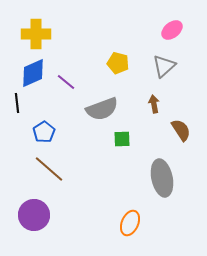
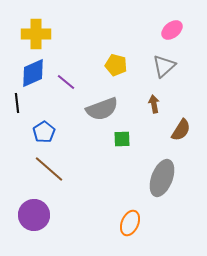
yellow pentagon: moved 2 px left, 2 px down
brown semicircle: rotated 65 degrees clockwise
gray ellipse: rotated 33 degrees clockwise
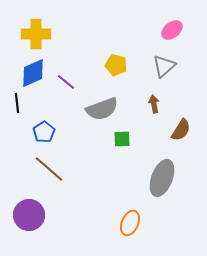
purple circle: moved 5 px left
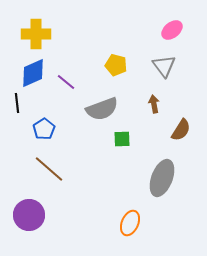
gray triangle: rotated 25 degrees counterclockwise
blue pentagon: moved 3 px up
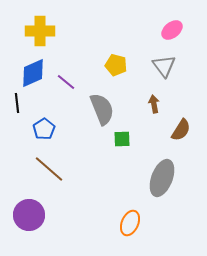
yellow cross: moved 4 px right, 3 px up
gray semicircle: rotated 92 degrees counterclockwise
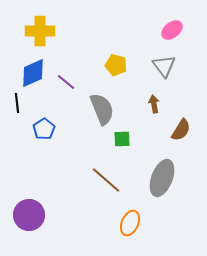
brown line: moved 57 px right, 11 px down
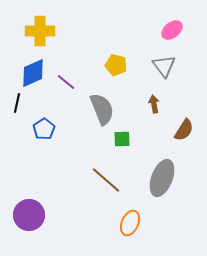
black line: rotated 18 degrees clockwise
brown semicircle: moved 3 px right
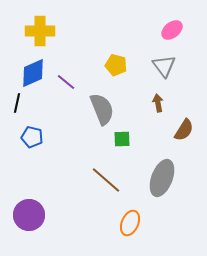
brown arrow: moved 4 px right, 1 px up
blue pentagon: moved 12 px left, 8 px down; rotated 25 degrees counterclockwise
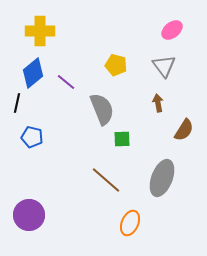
blue diamond: rotated 16 degrees counterclockwise
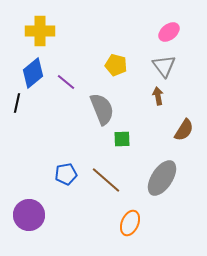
pink ellipse: moved 3 px left, 2 px down
brown arrow: moved 7 px up
blue pentagon: moved 34 px right, 37 px down; rotated 25 degrees counterclockwise
gray ellipse: rotated 12 degrees clockwise
